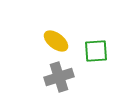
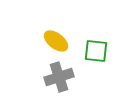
green square: rotated 10 degrees clockwise
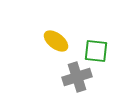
gray cross: moved 18 px right
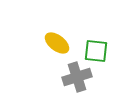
yellow ellipse: moved 1 px right, 2 px down
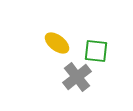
gray cross: rotated 20 degrees counterclockwise
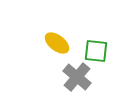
gray cross: rotated 12 degrees counterclockwise
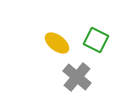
green square: moved 11 px up; rotated 20 degrees clockwise
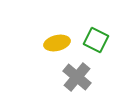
yellow ellipse: rotated 50 degrees counterclockwise
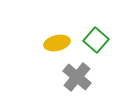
green square: rotated 15 degrees clockwise
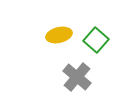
yellow ellipse: moved 2 px right, 8 px up
